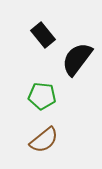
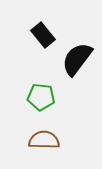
green pentagon: moved 1 px left, 1 px down
brown semicircle: rotated 140 degrees counterclockwise
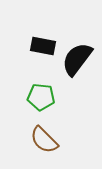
black rectangle: moved 11 px down; rotated 40 degrees counterclockwise
brown semicircle: rotated 136 degrees counterclockwise
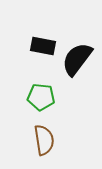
brown semicircle: rotated 144 degrees counterclockwise
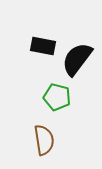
green pentagon: moved 16 px right; rotated 8 degrees clockwise
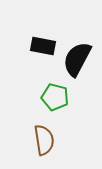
black semicircle: rotated 9 degrees counterclockwise
green pentagon: moved 2 px left
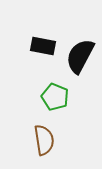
black semicircle: moved 3 px right, 3 px up
green pentagon: rotated 8 degrees clockwise
